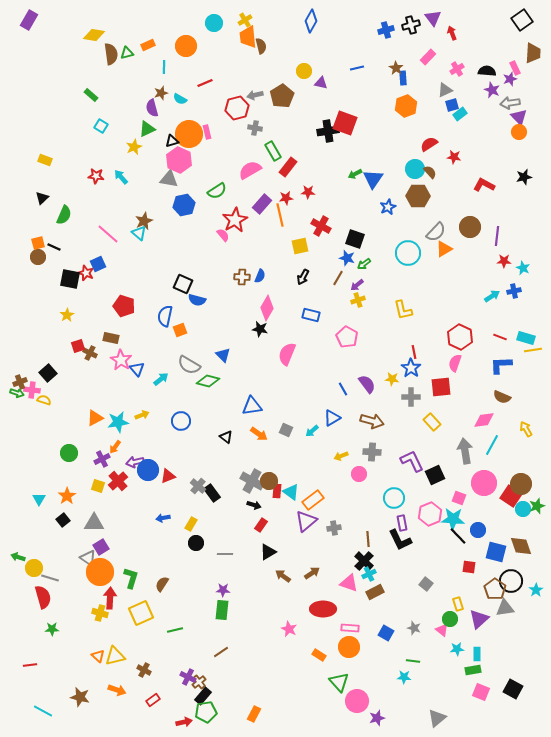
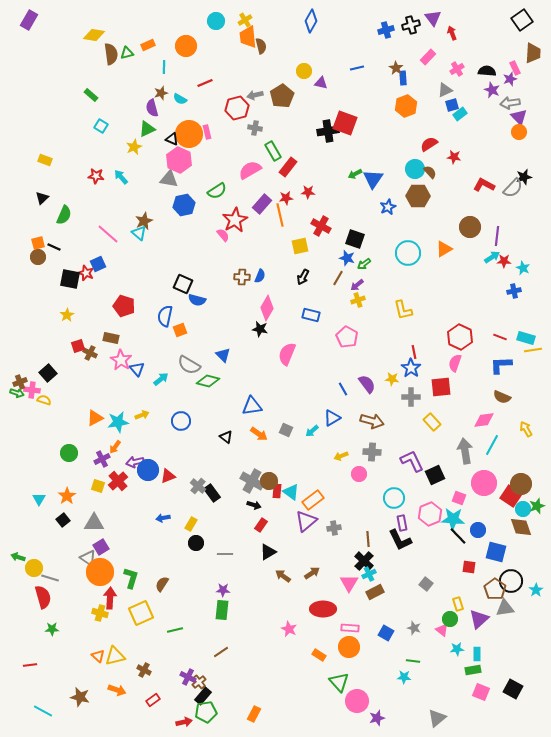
cyan circle at (214, 23): moved 2 px right, 2 px up
black triangle at (172, 141): moved 2 px up; rotated 40 degrees clockwise
gray semicircle at (436, 232): moved 77 px right, 44 px up
cyan arrow at (492, 296): moved 39 px up
brown diamond at (521, 546): moved 19 px up
pink triangle at (349, 583): rotated 42 degrees clockwise
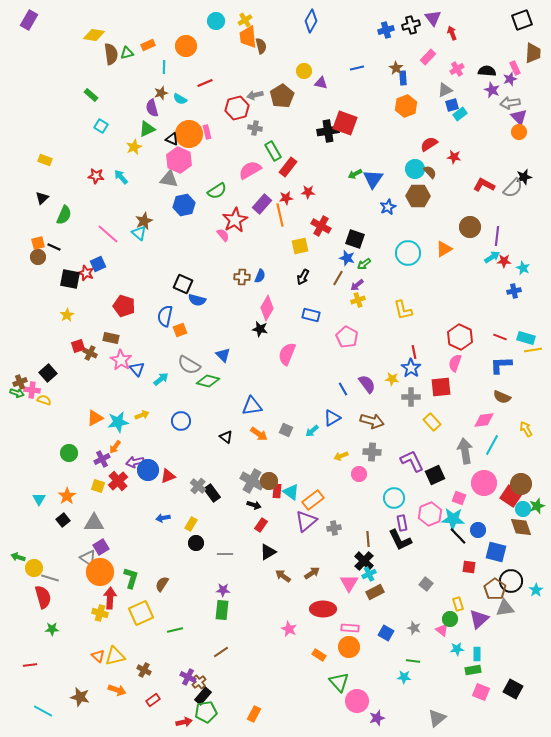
black square at (522, 20): rotated 15 degrees clockwise
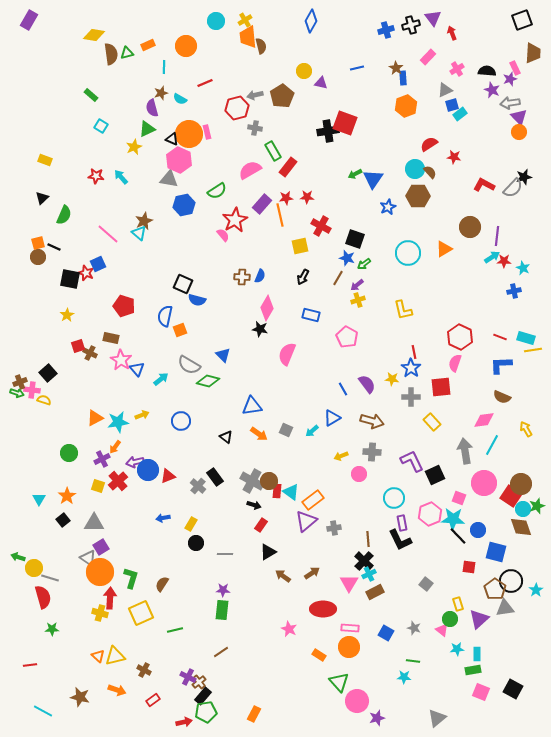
red star at (308, 192): moved 1 px left, 5 px down
black rectangle at (212, 493): moved 3 px right, 16 px up
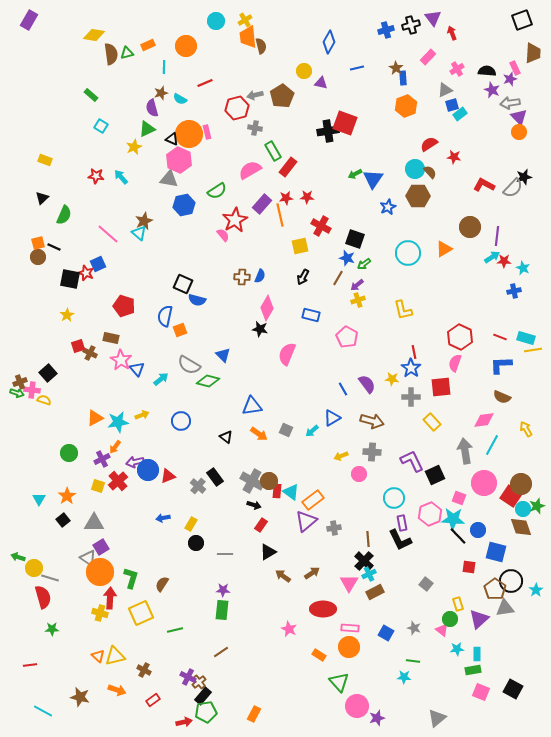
blue diamond at (311, 21): moved 18 px right, 21 px down
pink circle at (357, 701): moved 5 px down
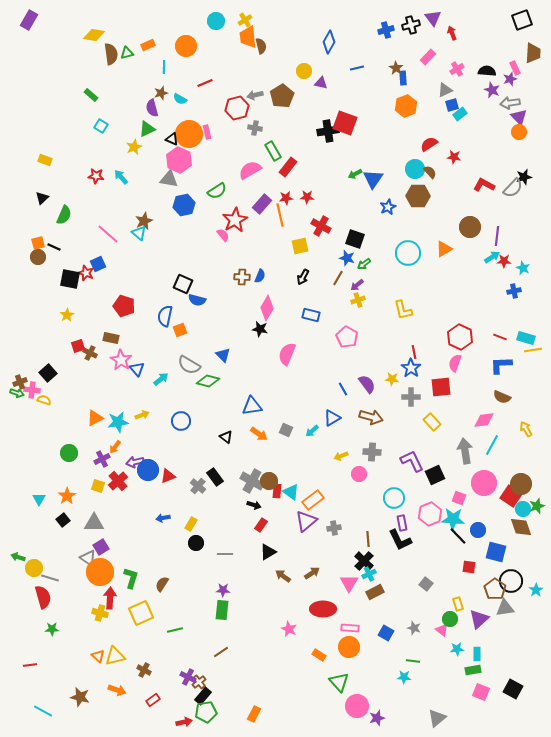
brown arrow at (372, 421): moved 1 px left, 4 px up
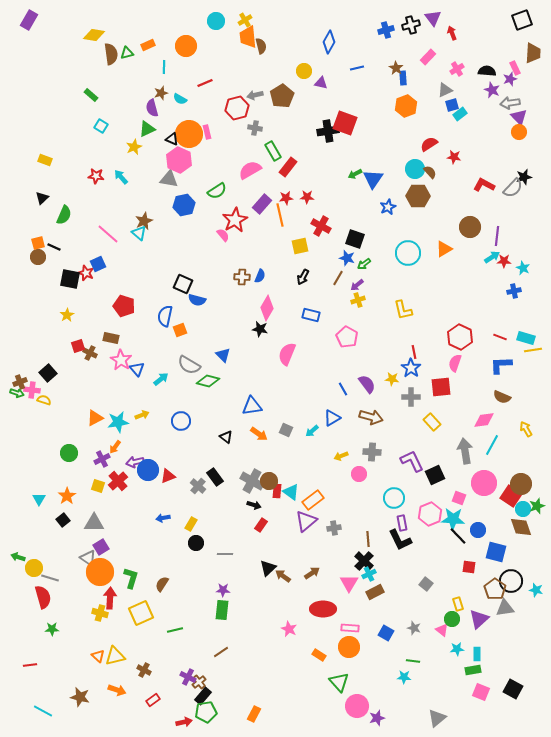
black triangle at (268, 552): moved 16 px down; rotated 12 degrees counterclockwise
cyan star at (536, 590): rotated 24 degrees counterclockwise
green circle at (450, 619): moved 2 px right
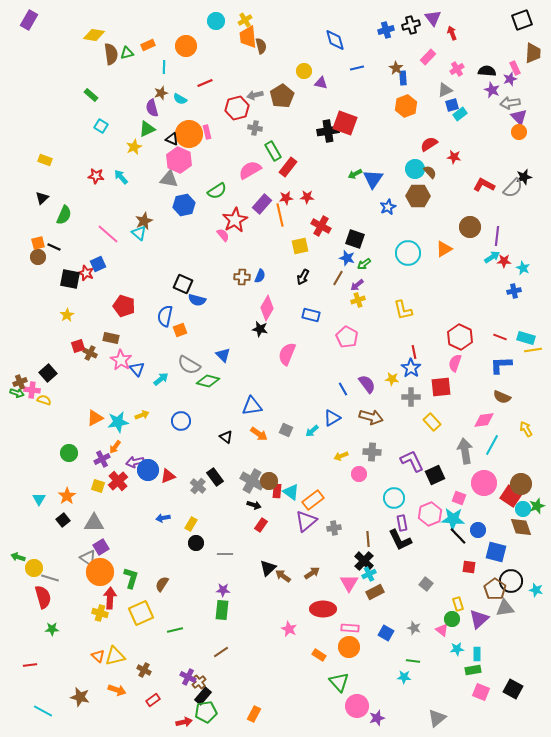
blue diamond at (329, 42): moved 6 px right, 2 px up; rotated 45 degrees counterclockwise
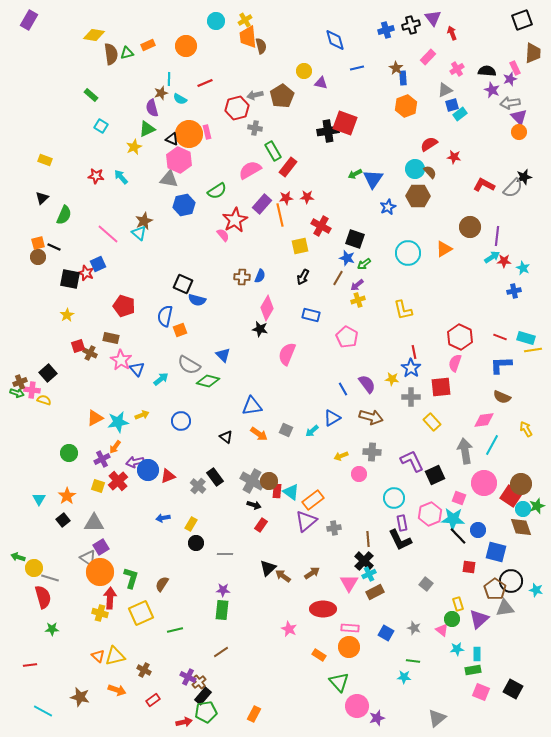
cyan line at (164, 67): moved 5 px right, 12 px down
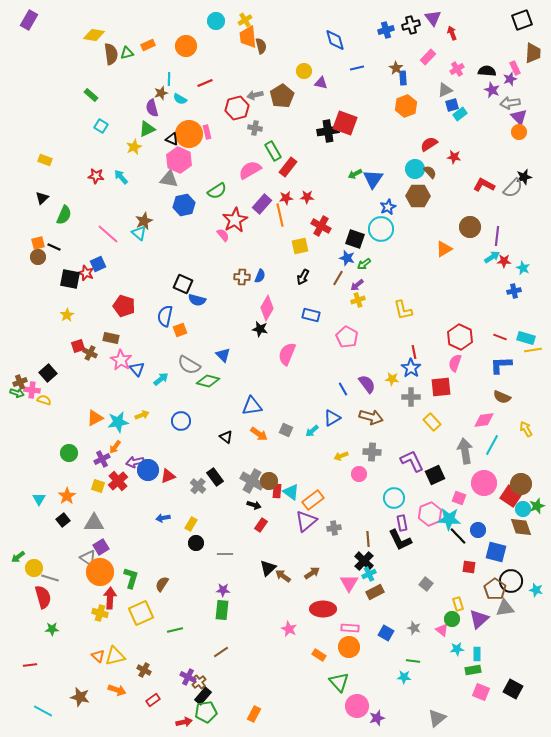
cyan circle at (408, 253): moved 27 px left, 24 px up
cyan star at (453, 519): moved 4 px left
green arrow at (18, 557): rotated 56 degrees counterclockwise
